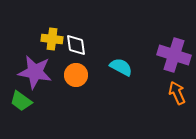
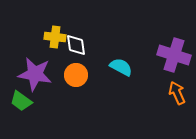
yellow cross: moved 3 px right, 2 px up
purple star: moved 2 px down
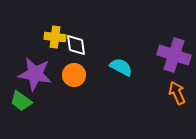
orange circle: moved 2 px left
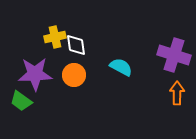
yellow cross: rotated 20 degrees counterclockwise
purple star: rotated 12 degrees counterclockwise
orange arrow: rotated 25 degrees clockwise
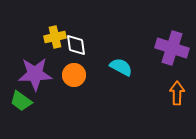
purple cross: moved 2 px left, 7 px up
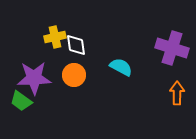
purple star: moved 1 px left, 4 px down
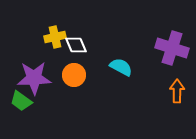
white diamond: rotated 15 degrees counterclockwise
orange arrow: moved 2 px up
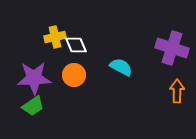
green trapezoid: moved 12 px right, 5 px down; rotated 70 degrees counterclockwise
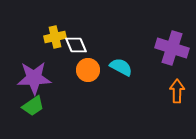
orange circle: moved 14 px right, 5 px up
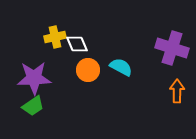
white diamond: moved 1 px right, 1 px up
